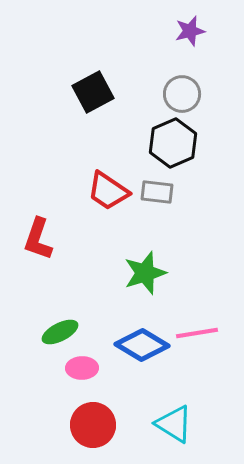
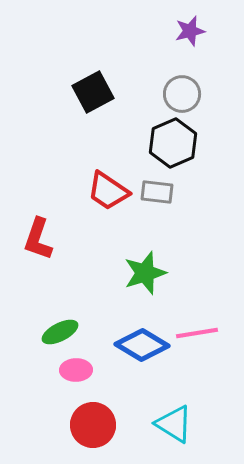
pink ellipse: moved 6 px left, 2 px down
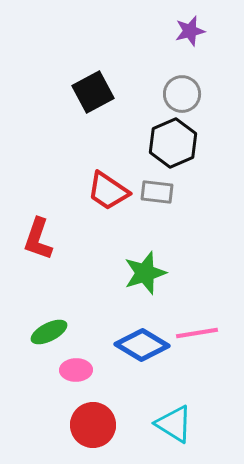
green ellipse: moved 11 px left
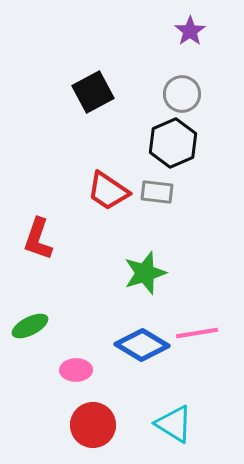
purple star: rotated 20 degrees counterclockwise
green ellipse: moved 19 px left, 6 px up
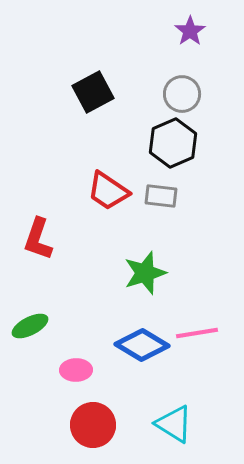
gray rectangle: moved 4 px right, 4 px down
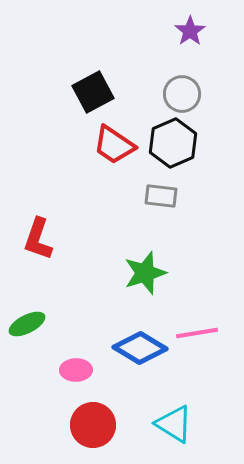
red trapezoid: moved 6 px right, 46 px up
green ellipse: moved 3 px left, 2 px up
blue diamond: moved 2 px left, 3 px down
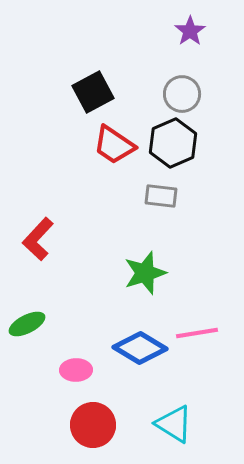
red L-shape: rotated 24 degrees clockwise
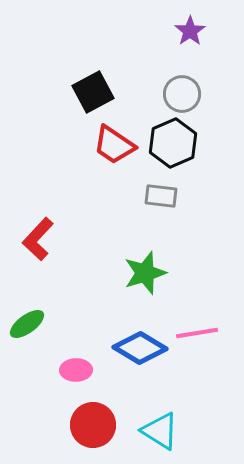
green ellipse: rotated 9 degrees counterclockwise
cyan triangle: moved 14 px left, 7 px down
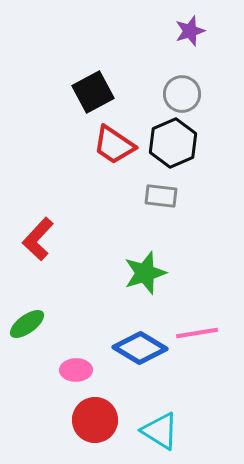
purple star: rotated 16 degrees clockwise
red circle: moved 2 px right, 5 px up
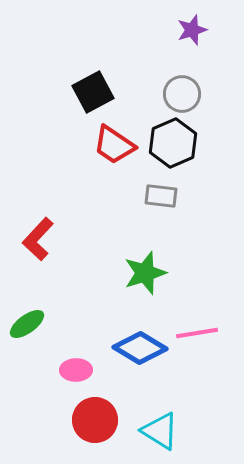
purple star: moved 2 px right, 1 px up
